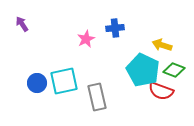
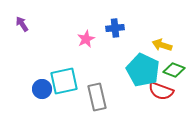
blue circle: moved 5 px right, 6 px down
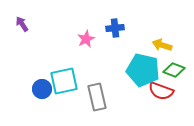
cyan pentagon: rotated 12 degrees counterclockwise
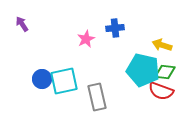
green diamond: moved 9 px left, 2 px down; rotated 15 degrees counterclockwise
blue circle: moved 10 px up
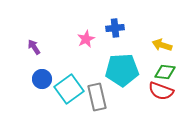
purple arrow: moved 12 px right, 23 px down
cyan pentagon: moved 21 px left; rotated 16 degrees counterclockwise
cyan square: moved 5 px right, 8 px down; rotated 24 degrees counterclockwise
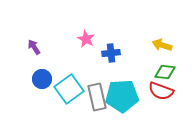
blue cross: moved 4 px left, 25 px down
pink star: rotated 18 degrees counterclockwise
cyan pentagon: moved 26 px down
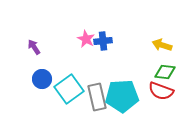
blue cross: moved 8 px left, 12 px up
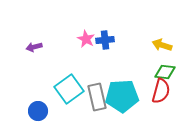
blue cross: moved 2 px right, 1 px up
purple arrow: rotated 70 degrees counterclockwise
blue circle: moved 4 px left, 32 px down
red semicircle: rotated 95 degrees counterclockwise
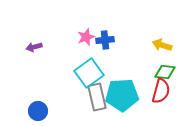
pink star: moved 2 px up; rotated 24 degrees clockwise
cyan square: moved 20 px right, 16 px up
cyan pentagon: moved 1 px up
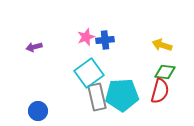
red semicircle: moved 1 px left
